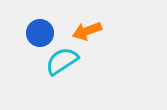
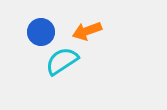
blue circle: moved 1 px right, 1 px up
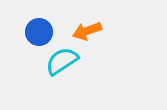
blue circle: moved 2 px left
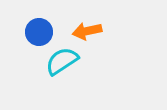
orange arrow: rotated 8 degrees clockwise
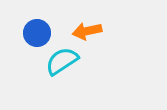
blue circle: moved 2 px left, 1 px down
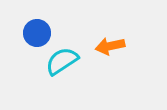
orange arrow: moved 23 px right, 15 px down
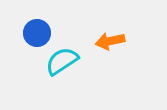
orange arrow: moved 5 px up
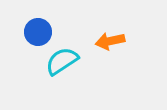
blue circle: moved 1 px right, 1 px up
